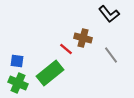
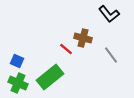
blue square: rotated 16 degrees clockwise
green rectangle: moved 4 px down
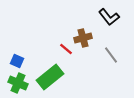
black L-shape: moved 3 px down
brown cross: rotated 30 degrees counterclockwise
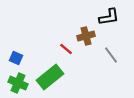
black L-shape: rotated 60 degrees counterclockwise
brown cross: moved 3 px right, 2 px up
blue square: moved 1 px left, 3 px up
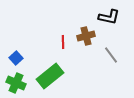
black L-shape: rotated 20 degrees clockwise
red line: moved 3 px left, 7 px up; rotated 48 degrees clockwise
blue square: rotated 24 degrees clockwise
green rectangle: moved 1 px up
green cross: moved 2 px left
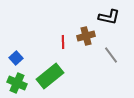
green cross: moved 1 px right
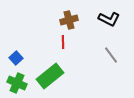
black L-shape: moved 2 px down; rotated 15 degrees clockwise
brown cross: moved 17 px left, 16 px up
